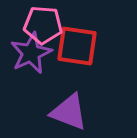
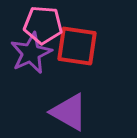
purple triangle: rotated 9 degrees clockwise
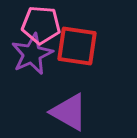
pink pentagon: moved 2 px left
purple star: moved 1 px right, 1 px down
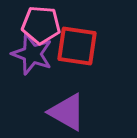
purple star: rotated 27 degrees counterclockwise
purple triangle: moved 2 px left
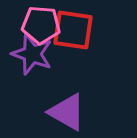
red square: moved 4 px left, 16 px up
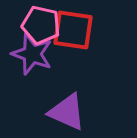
pink pentagon: rotated 9 degrees clockwise
purple triangle: rotated 6 degrees counterclockwise
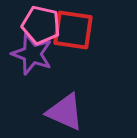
purple triangle: moved 2 px left
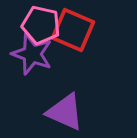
red square: rotated 15 degrees clockwise
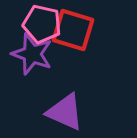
pink pentagon: moved 1 px right, 1 px up
red square: rotated 6 degrees counterclockwise
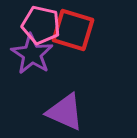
pink pentagon: moved 1 px left, 1 px down
purple star: rotated 12 degrees clockwise
